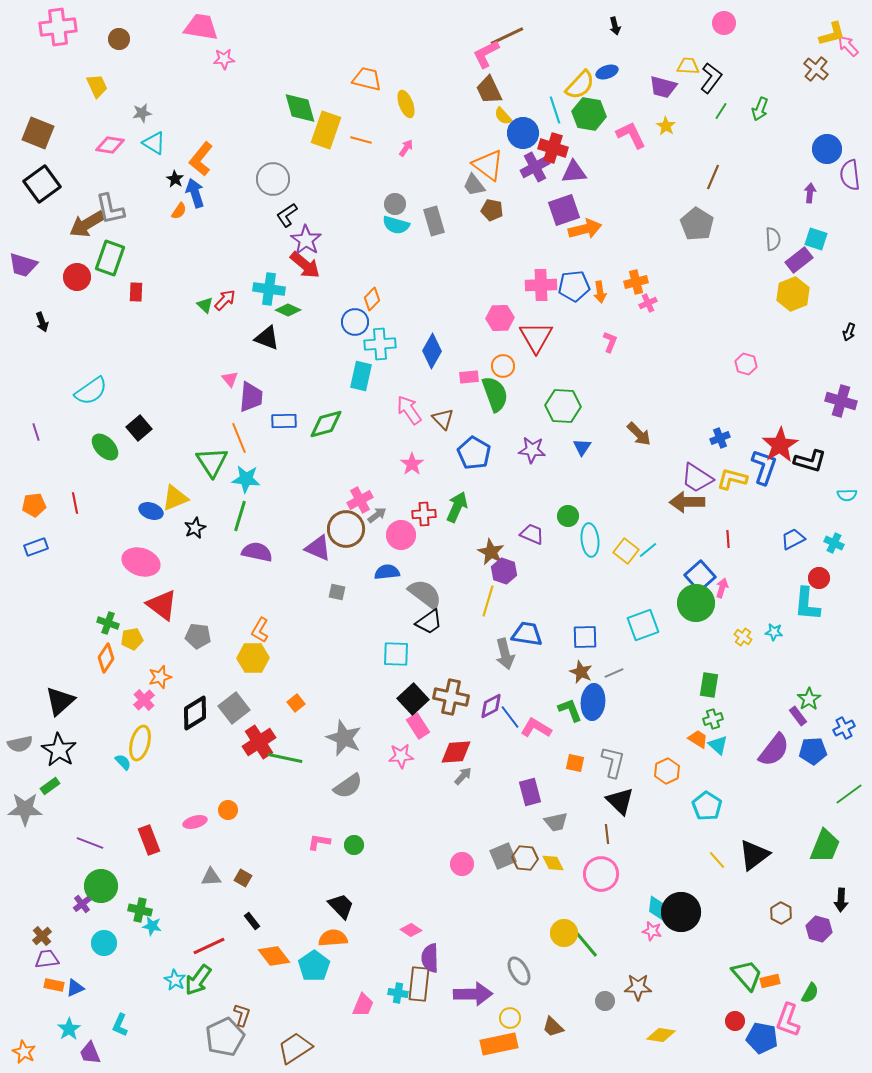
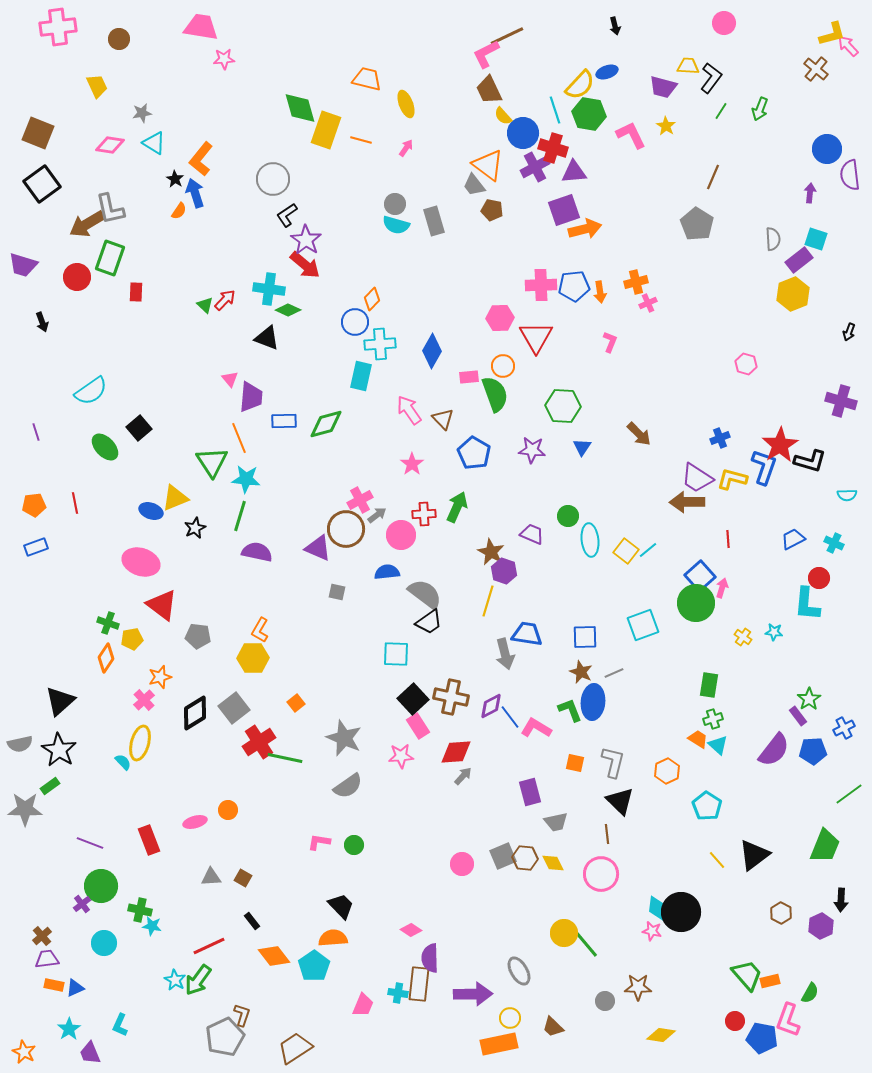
purple hexagon at (819, 929): moved 2 px right, 3 px up; rotated 20 degrees clockwise
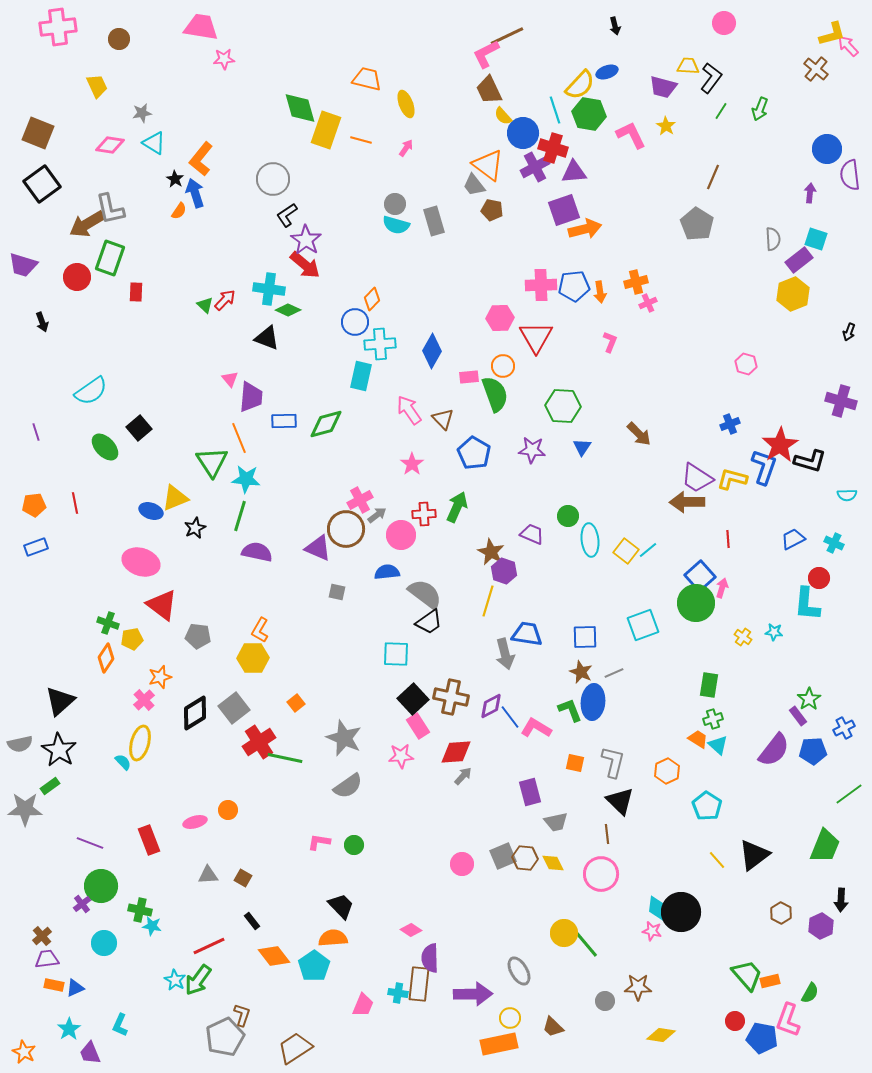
blue cross at (720, 438): moved 10 px right, 14 px up
gray triangle at (211, 877): moved 3 px left, 2 px up
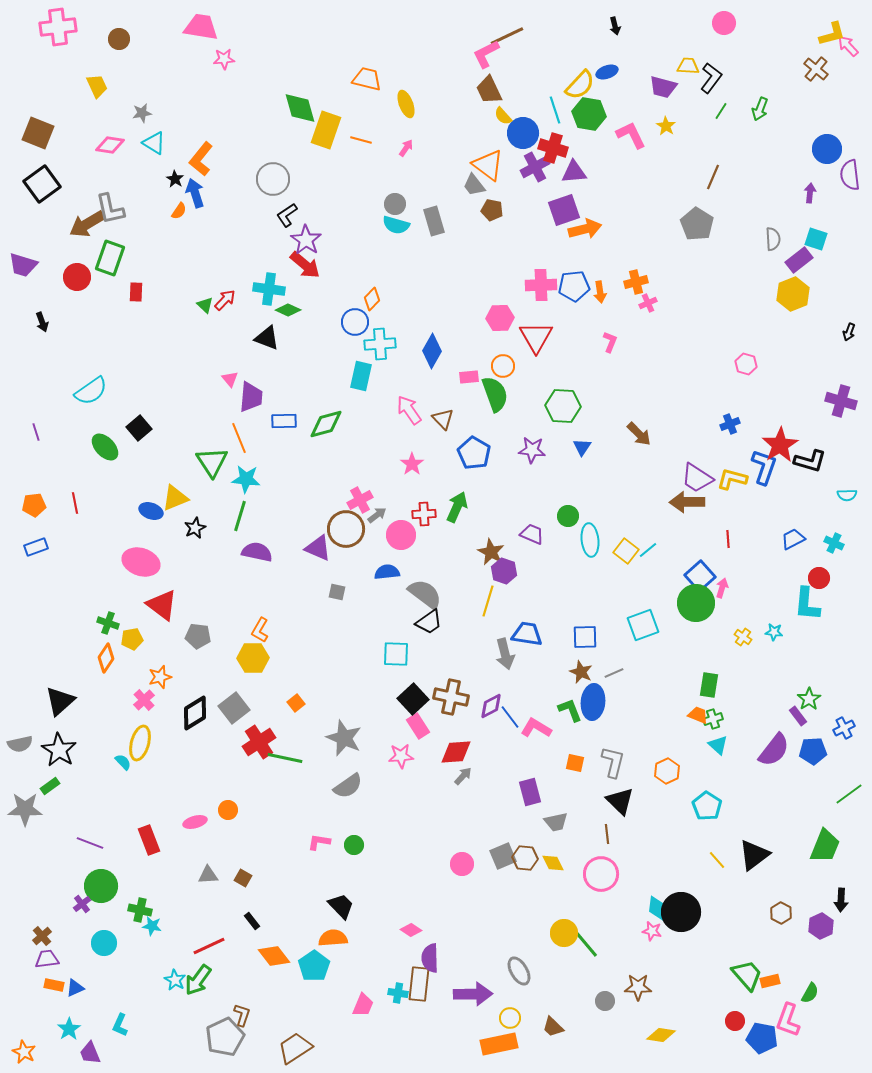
orange trapezoid at (698, 739): moved 24 px up; rotated 10 degrees counterclockwise
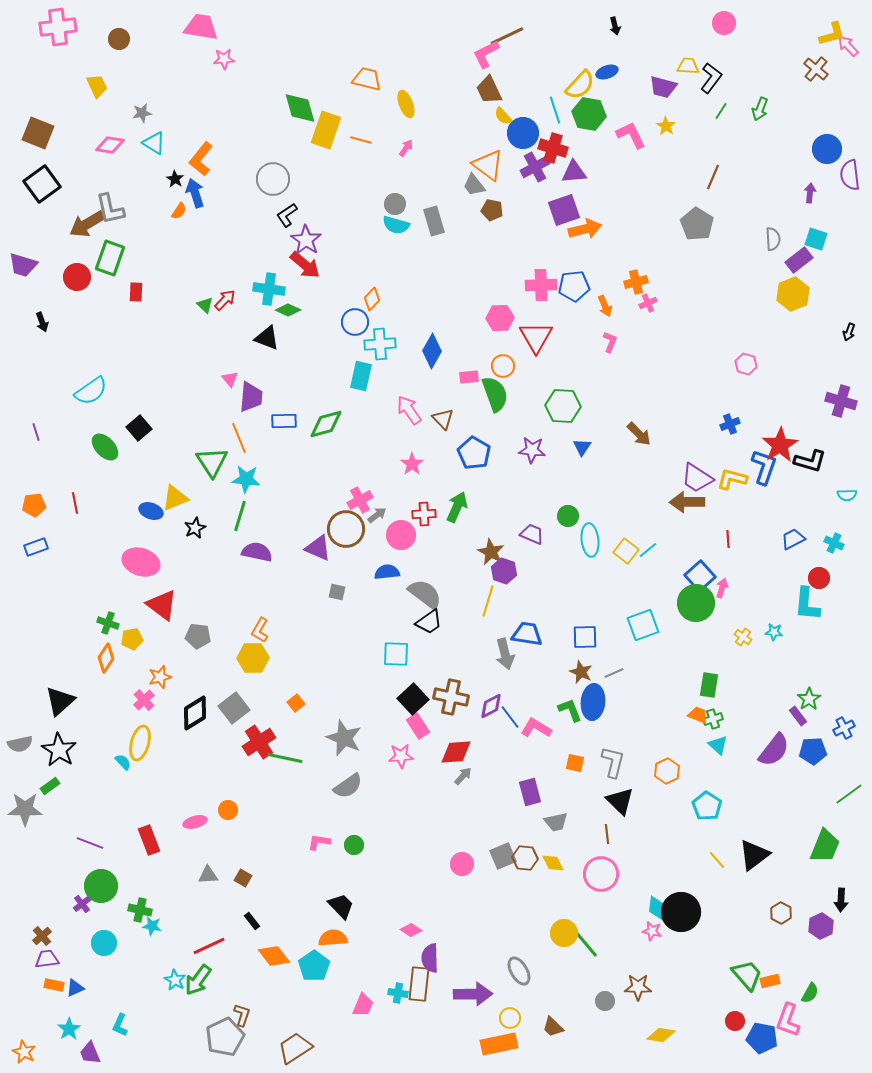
orange arrow at (600, 292): moved 5 px right, 14 px down; rotated 15 degrees counterclockwise
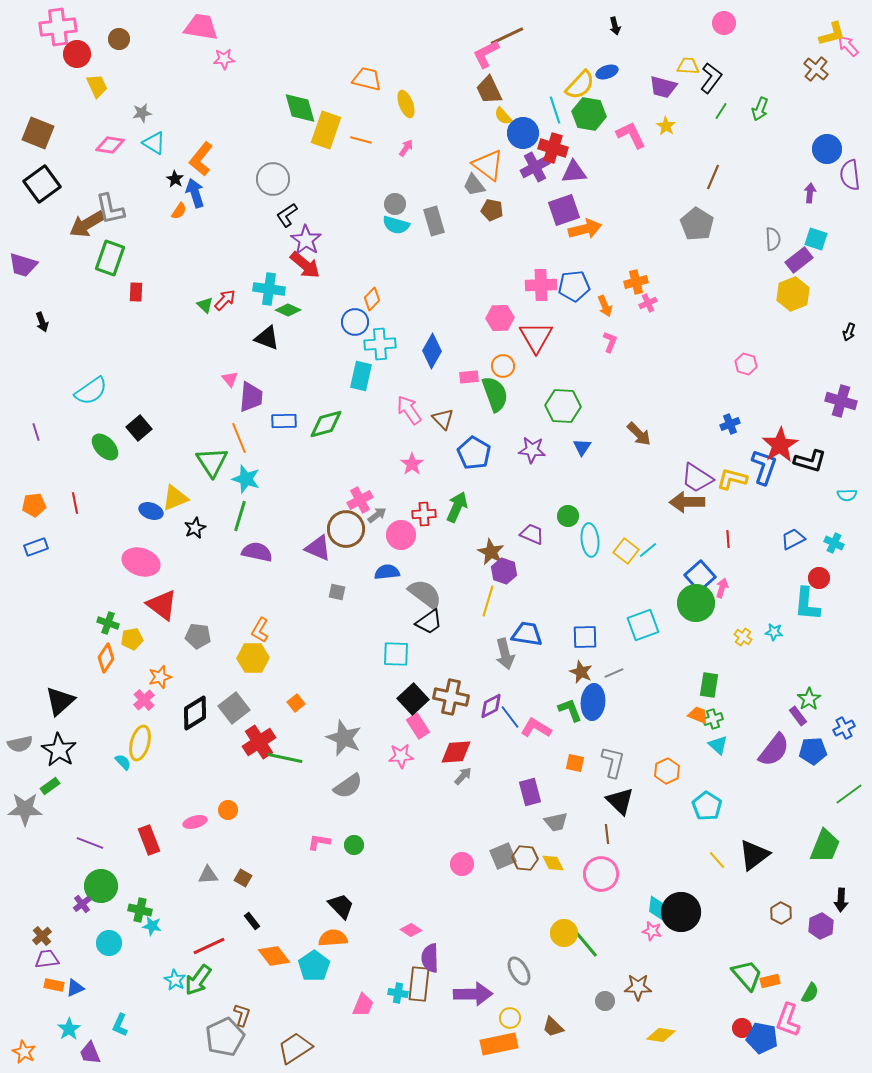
red circle at (77, 277): moved 223 px up
cyan star at (246, 479): rotated 12 degrees clockwise
cyan circle at (104, 943): moved 5 px right
red circle at (735, 1021): moved 7 px right, 7 px down
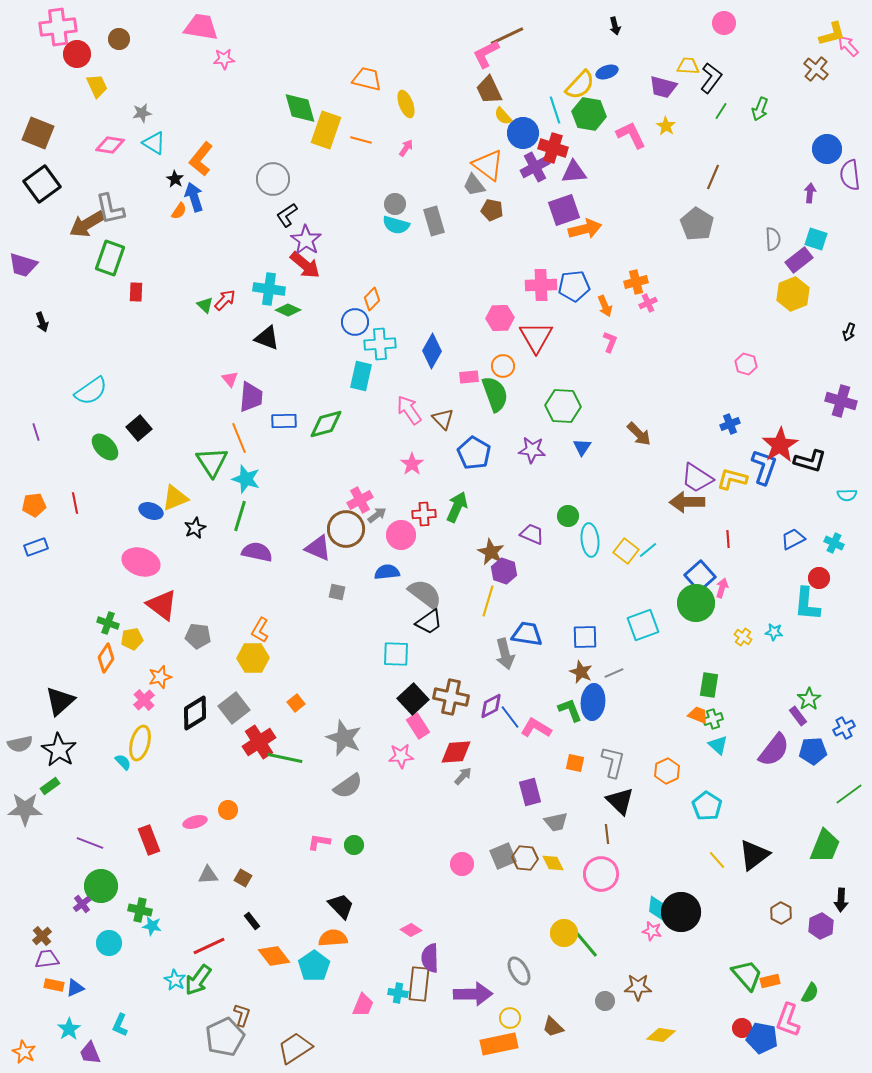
blue arrow at (195, 193): moved 1 px left, 4 px down
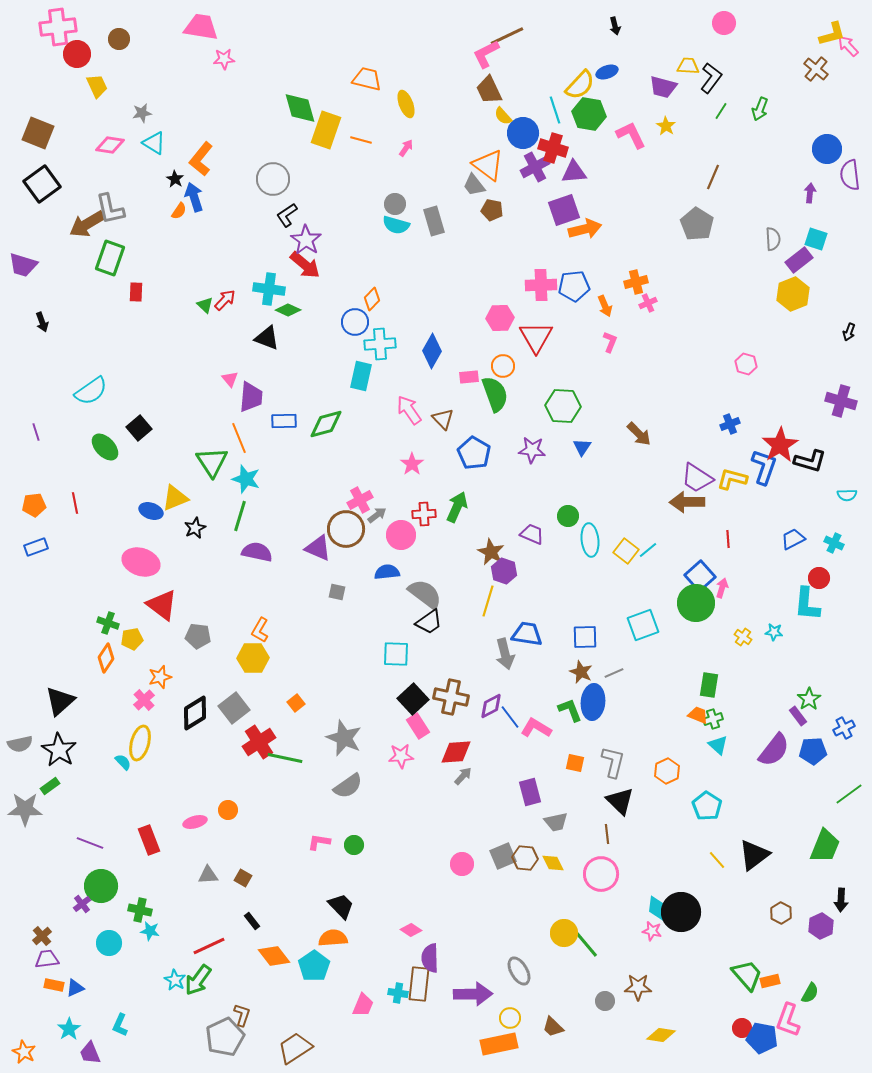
cyan star at (152, 926): moved 2 px left, 5 px down
